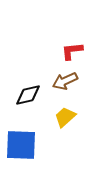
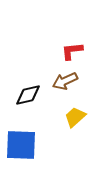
yellow trapezoid: moved 10 px right
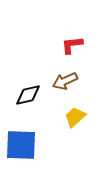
red L-shape: moved 6 px up
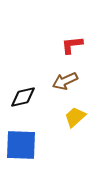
black diamond: moved 5 px left, 2 px down
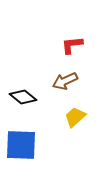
black diamond: rotated 52 degrees clockwise
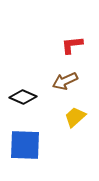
black diamond: rotated 16 degrees counterclockwise
blue square: moved 4 px right
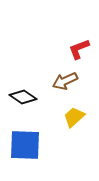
red L-shape: moved 7 px right, 4 px down; rotated 15 degrees counterclockwise
black diamond: rotated 12 degrees clockwise
yellow trapezoid: moved 1 px left
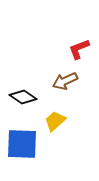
yellow trapezoid: moved 19 px left, 4 px down
blue square: moved 3 px left, 1 px up
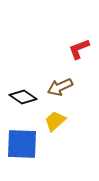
brown arrow: moved 5 px left, 6 px down
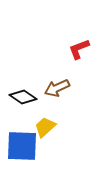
brown arrow: moved 3 px left, 1 px down
yellow trapezoid: moved 10 px left, 6 px down
blue square: moved 2 px down
